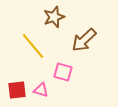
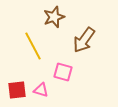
brown arrow: rotated 12 degrees counterclockwise
yellow line: rotated 12 degrees clockwise
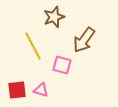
pink square: moved 1 px left, 7 px up
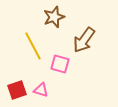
pink square: moved 2 px left, 1 px up
red square: rotated 12 degrees counterclockwise
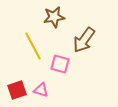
brown star: rotated 10 degrees clockwise
